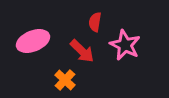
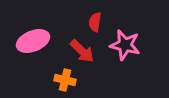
pink star: rotated 12 degrees counterclockwise
orange cross: rotated 30 degrees counterclockwise
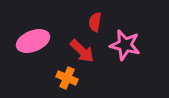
orange cross: moved 2 px right, 2 px up; rotated 10 degrees clockwise
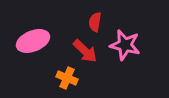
red arrow: moved 3 px right
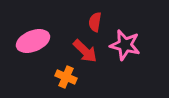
orange cross: moved 1 px left, 1 px up
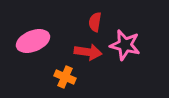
red arrow: moved 3 px right, 1 px down; rotated 36 degrees counterclockwise
orange cross: moved 1 px left
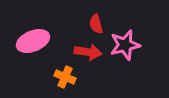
red semicircle: moved 1 px right, 2 px down; rotated 24 degrees counterclockwise
pink star: rotated 28 degrees counterclockwise
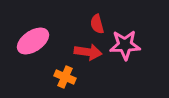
red semicircle: moved 1 px right
pink ellipse: rotated 12 degrees counterclockwise
pink star: rotated 12 degrees clockwise
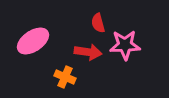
red semicircle: moved 1 px right, 1 px up
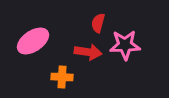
red semicircle: rotated 30 degrees clockwise
orange cross: moved 3 px left; rotated 20 degrees counterclockwise
